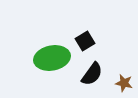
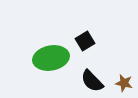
green ellipse: moved 1 px left
black semicircle: moved 7 px down; rotated 100 degrees clockwise
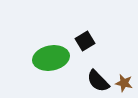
black semicircle: moved 6 px right
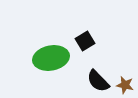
brown star: moved 1 px right, 2 px down
